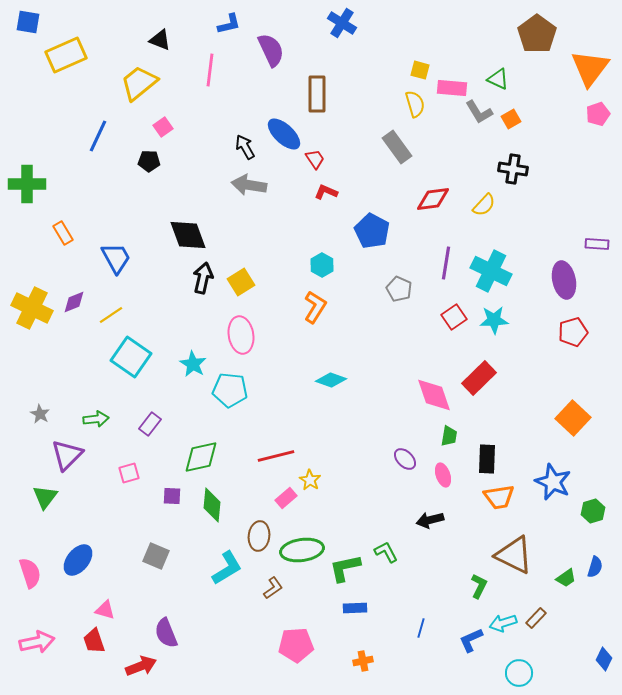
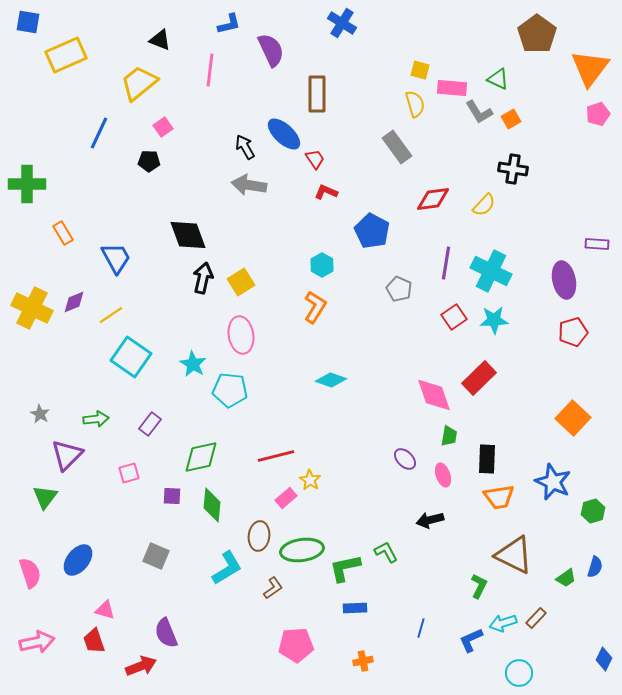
blue line at (98, 136): moved 1 px right, 3 px up
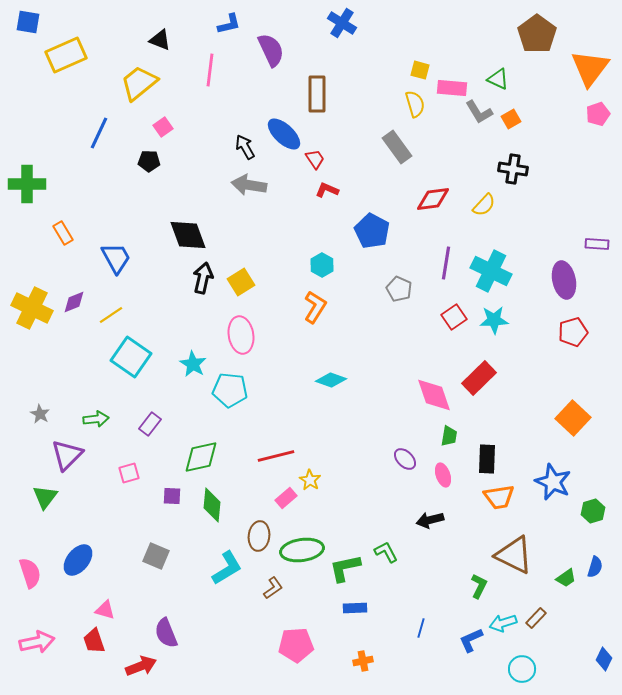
red L-shape at (326, 192): moved 1 px right, 2 px up
cyan circle at (519, 673): moved 3 px right, 4 px up
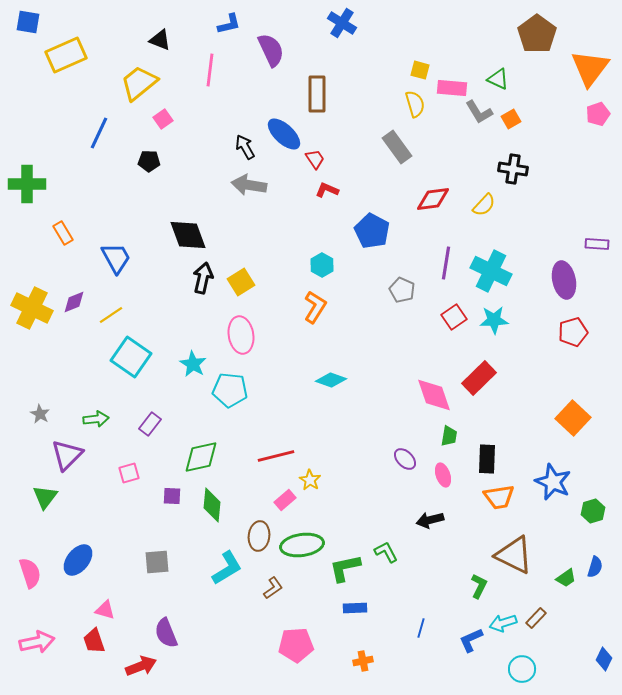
pink square at (163, 127): moved 8 px up
gray pentagon at (399, 289): moved 3 px right, 1 px down
pink rectangle at (286, 498): moved 1 px left, 2 px down
green ellipse at (302, 550): moved 5 px up
gray square at (156, 556): moved 1 px right, 6 px down; rotated 28 degrees counterclockwise
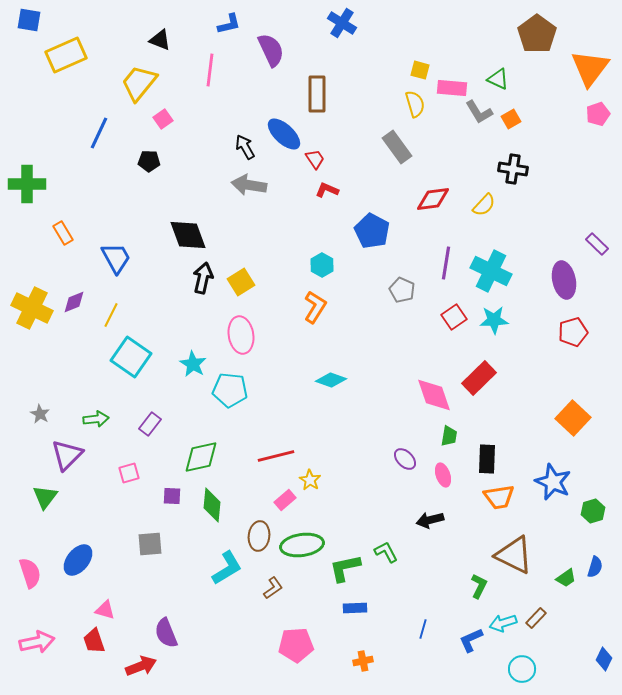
blue square at (28, 22): moved 1 px right, 2 px up
yellow trapezoid at (139, 83): rotated 12 degrees counterclockwise
purple rectangle at (597, 244): rotated 40 degrees clockwise
yellow line at (111, 315): rotated 30 degrees counterclockwise
gray square at (157, 562): moved 7 px left, 18 px up
blue line at (421, 628): moved 2 px right, 1 px down
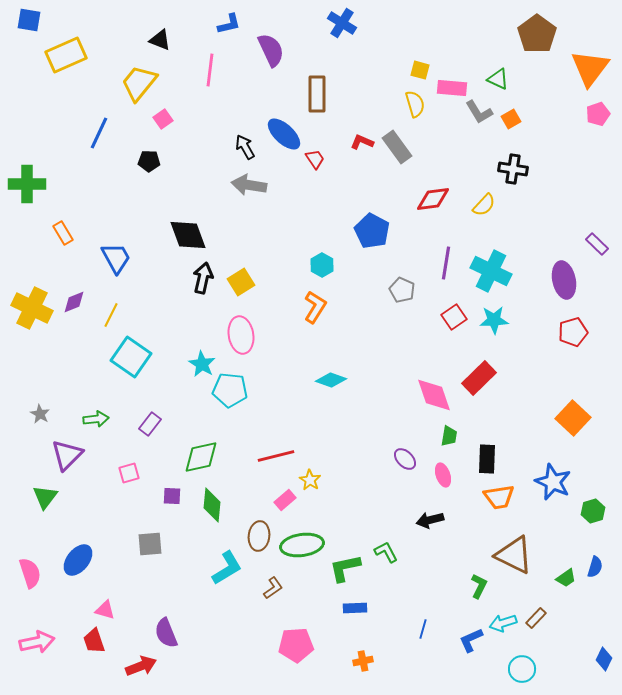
red L-shape at (327, 190): moved 35 px right, 48 px up
cyan star at (193, 364): moved 9 px right
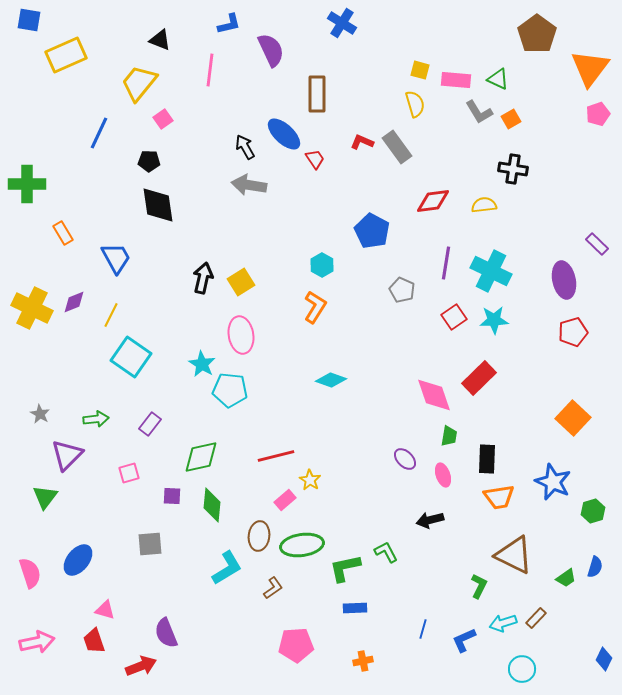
pink rectangle at (452, 88): moved 4 px right, 8 px up
red diamond at (433, 199): moved 2 px down
yellow semicircle at (484, 205): rotated 140 degrees counterclockwise
black diamond at (188, 235): moved 30 px left, 30 px up; rotated 12 degrees clockwise
blue L-shape at (471, 640): moved 7 px left
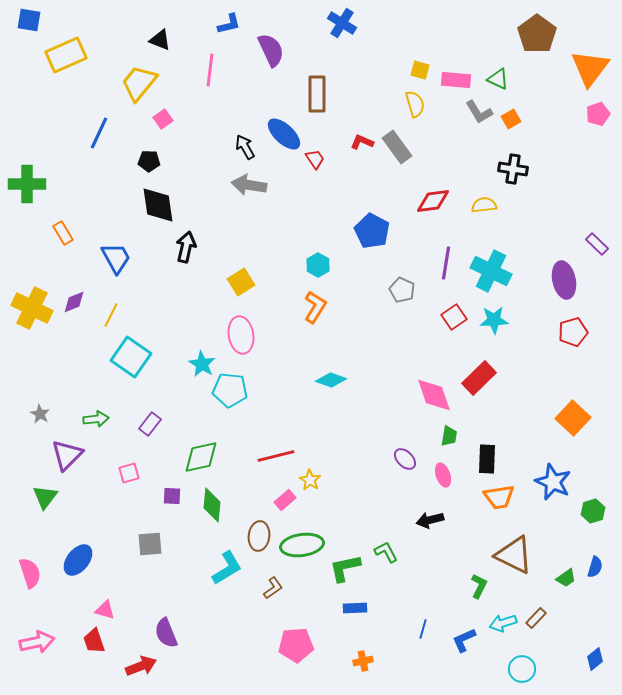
cyan hexagon at (322, 265): moved 4 px left
black arrow at (203, 278): moved 17 px left, 31 px up
blue diamond at (604, 659): moved 9 px left; rotated 25 degrees clockwise
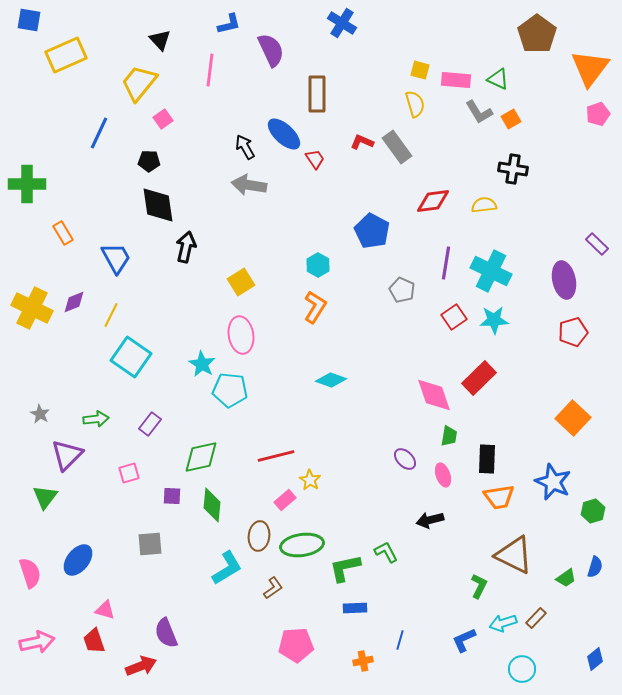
black triangle at (160, 40): rotated 25 degrees clockwise
blue line at (423, 629): moved 23 px left, 11 px down
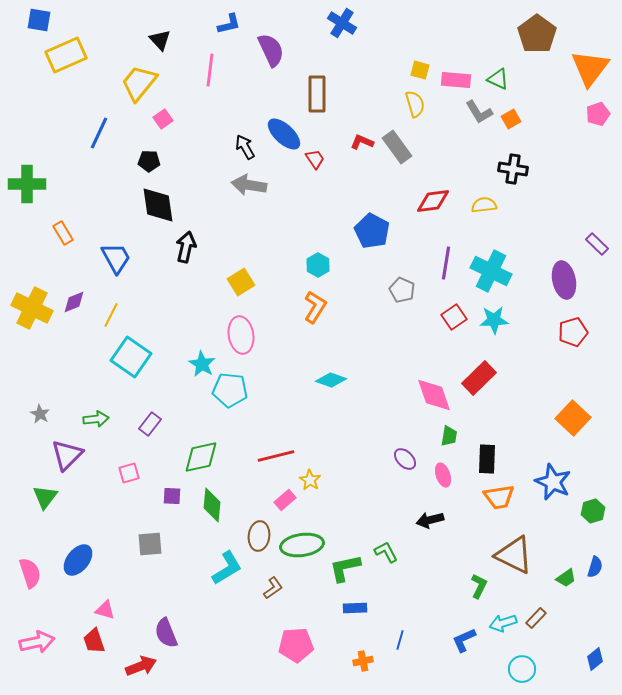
blue square at (29, 20): moved 10 px right
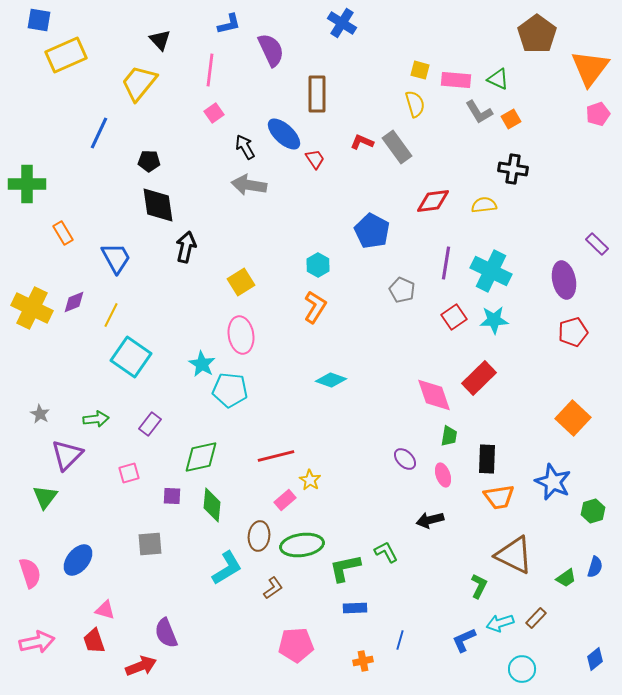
pink square at (163, 119): moved 51 px right, 6 px up
cyan arrow at (503, 623): moved 3 px left
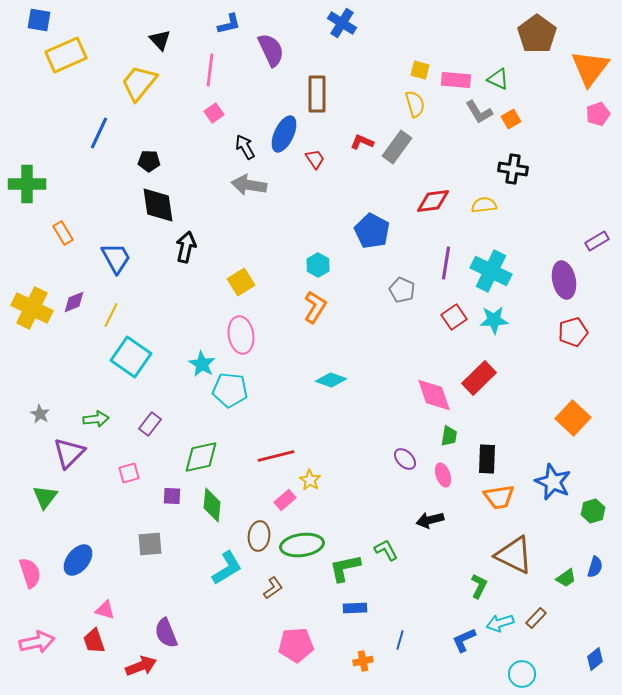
blue ellipse at (284, 134): rotated 72 degrees clockwise
gray rectangle at (397, 147): rotated 72 degrees clockwise
purple rectangle at (597, 244): moved 3 px up; rotated 75 degrees counterclockwise
purple triangle at (67, 455): moved 2 px right, 2 px up
green L-shape at (386, 552): moved 2 px up
cyan circle at (522, 669): moved 5 px down
